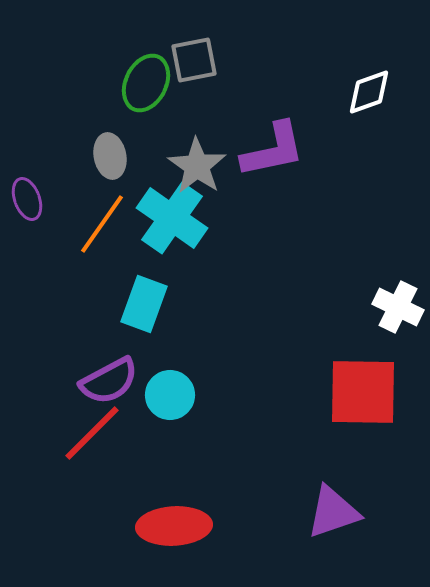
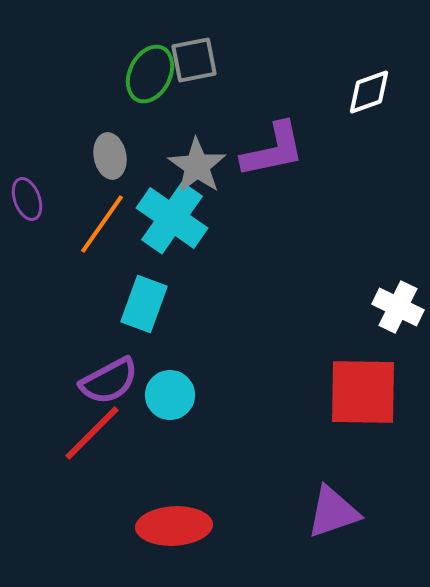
green ellipse: moved 4 px right, 9 px up
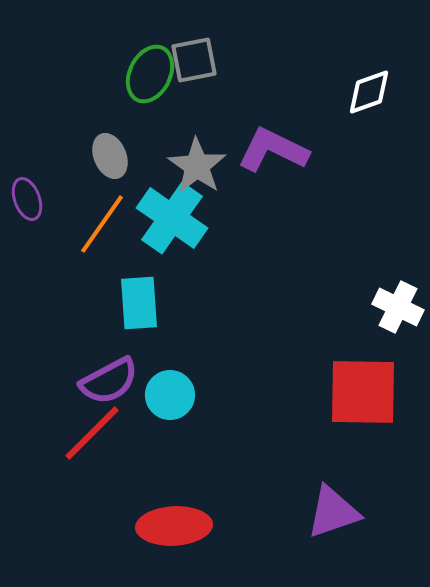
purple L-shape: rotated 142 degrees counterclockwise
gray ellipse: rotated 12 degrees counterclockwise
cyan rectangle: moved 5 px left, 1 px up; rotated 24 degrees counterclockwise
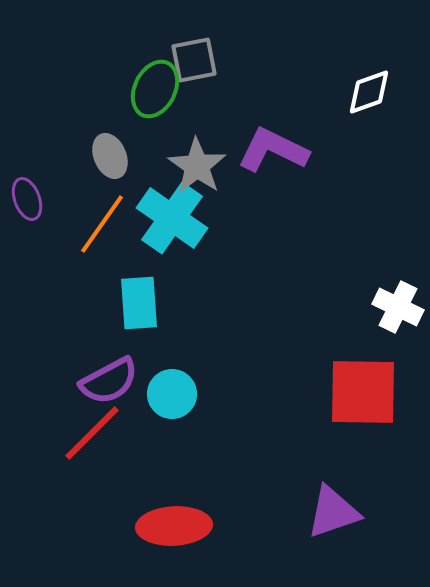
green ellipse: moved 5 px right, 15 px down
cyan circle: moved 2 px right, 1 px up
